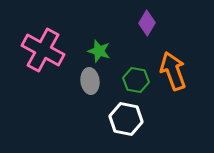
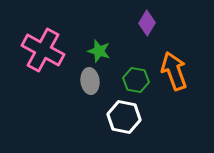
orange arrow: moved 1 px right
white hexagon: moved 2 px left, 2 px up
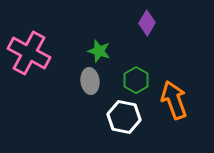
pink cross: moved 14 px left, 3 px down
orange arrow: moved 29 px down
green hexagon: rotated 20 degrees clockwise
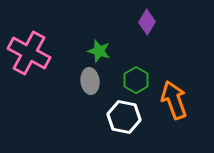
purple diamond: moved 1 px up
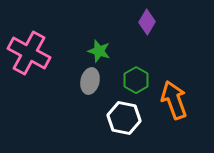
gray ellipse: rotated 20 degrees clockwise
white hexagon: moved 1 px down
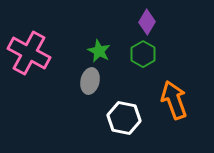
green star: rotated 10 degrees clockwise
green hexagon: moved 7 px right, 26 px up
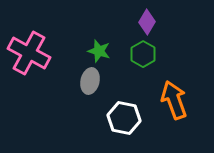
green star: rotated 10 degrees counterclockwise
